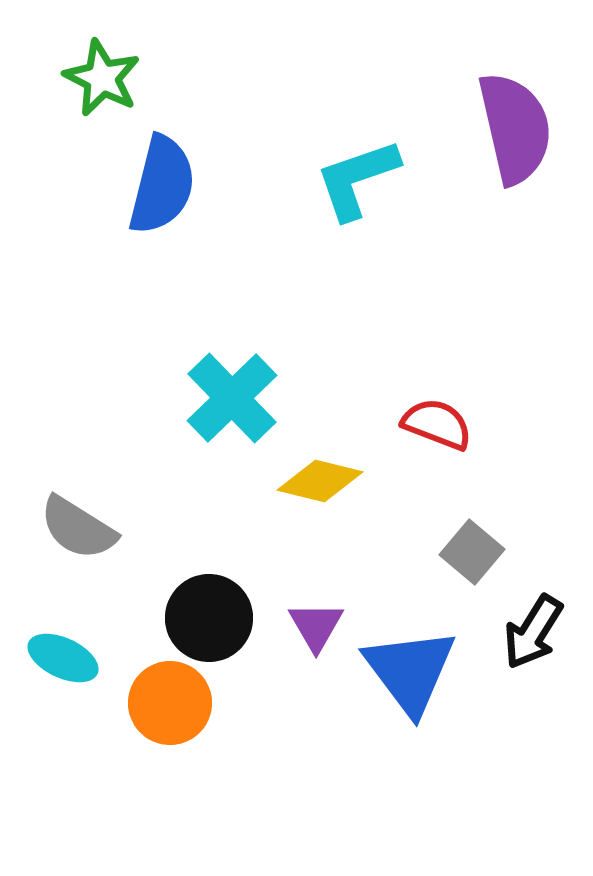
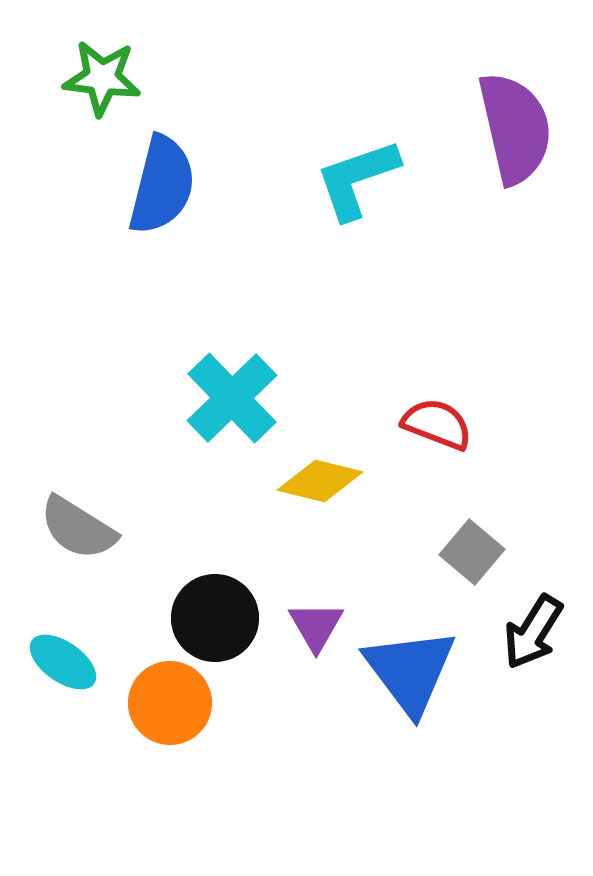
green star: rotated 20 degrees counterclockwise
black circle: moved 6 px right
cyan ellipse: moved 4 px down; rotated 10 degrees clockwise
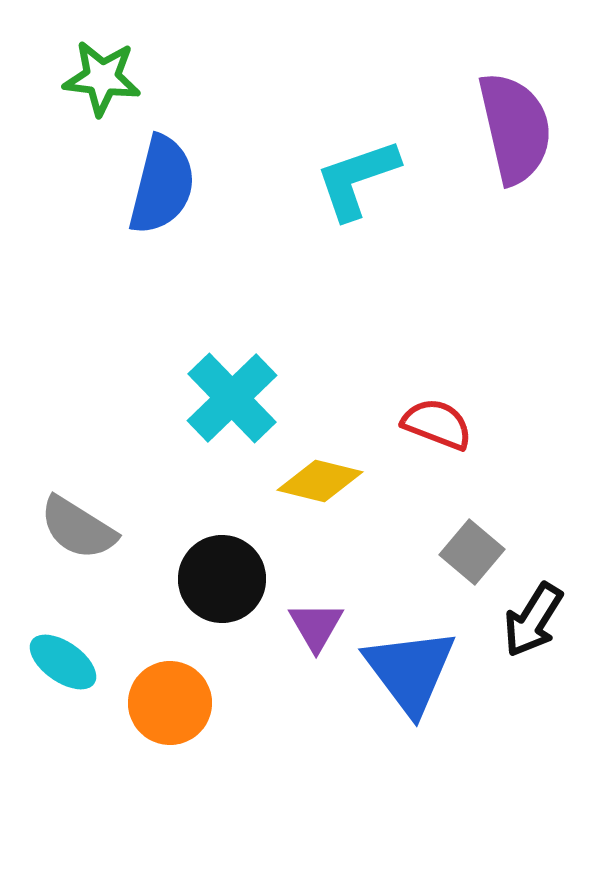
black circle: moved 7 px right, 39 px up
black arrow: moved 12 px up
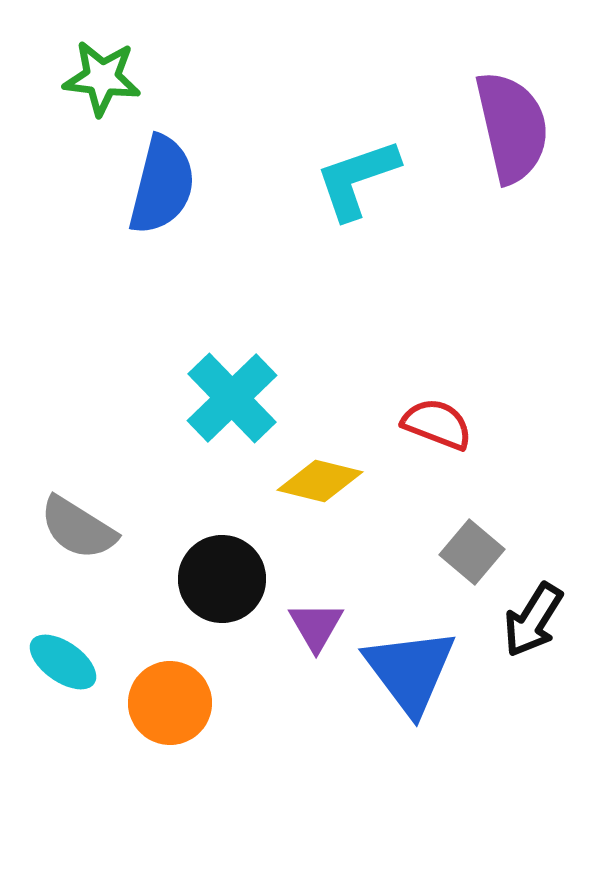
purple semicircle: moved 3 px left, 1 px up
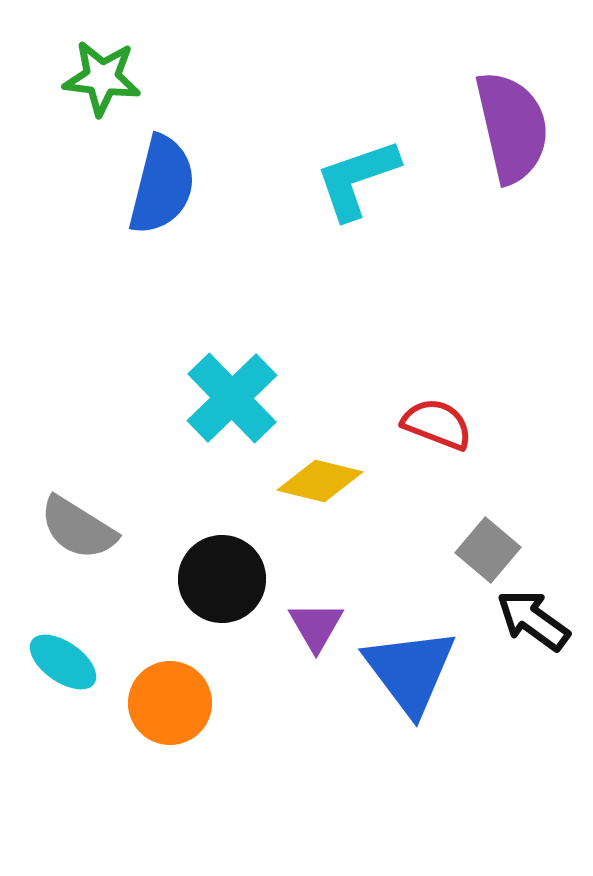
gray square: moved 16 px right, 2 px up
black arrow: rotated 94 degrees clockwise
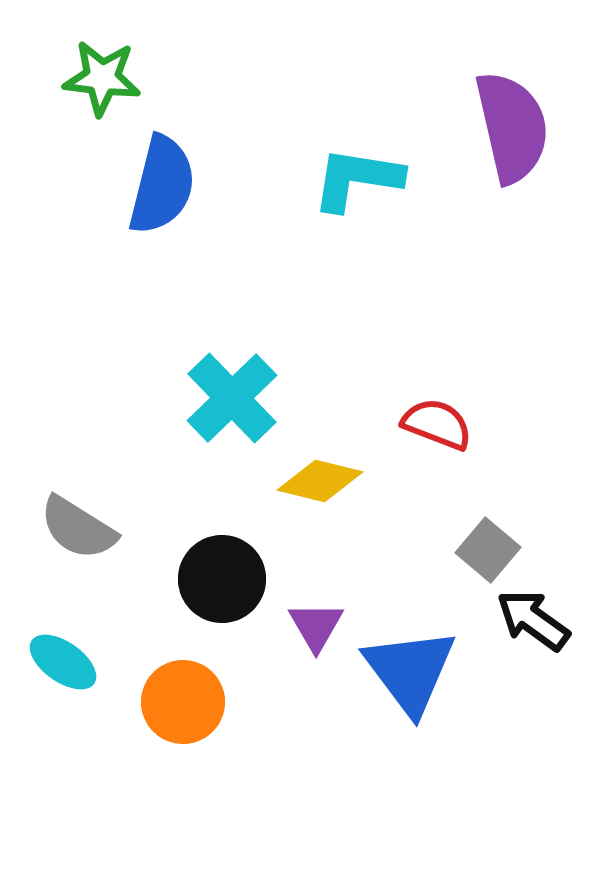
cyan L-shape: rotated 28 degrees clockwise
orange circle: moved 13 px right, 1 px up
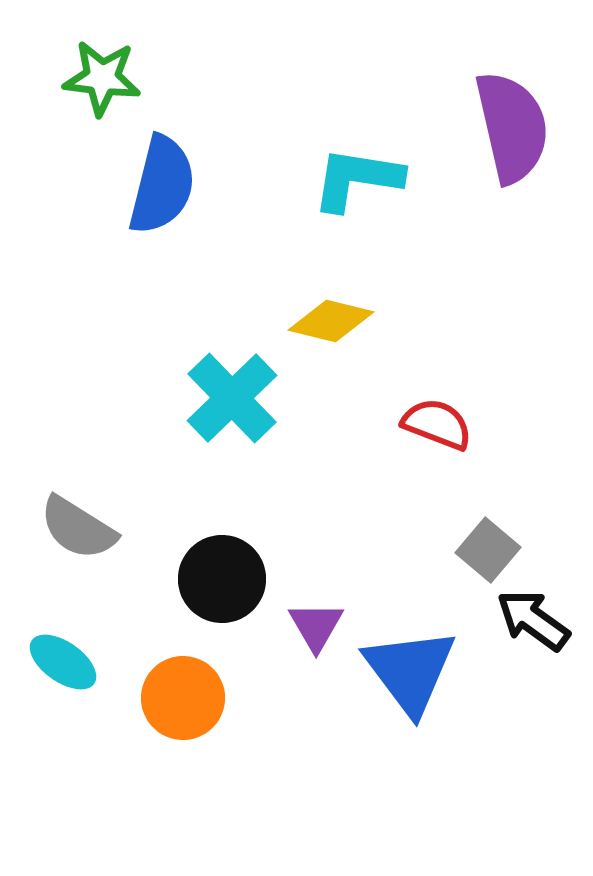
yellow diamond: moved 11 px right, 160 px up
orange circle: moved 4 px up
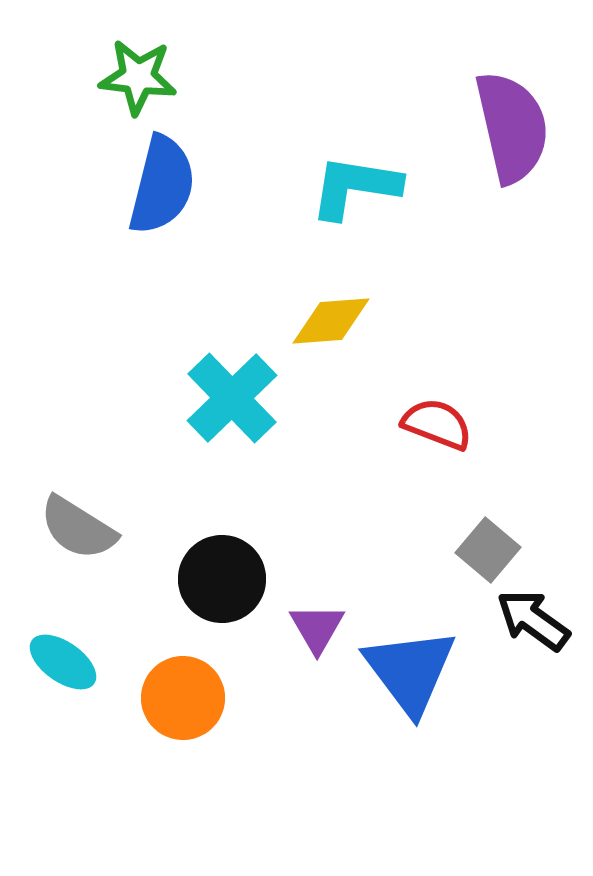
green star: moved 36 px right, 1 px up
cyan L-shape: moved 2 px left, 8 px down
yellow diamond: rotated 18 degrees counterclockwise
purple triangle: moved 1 px right, 2 px down
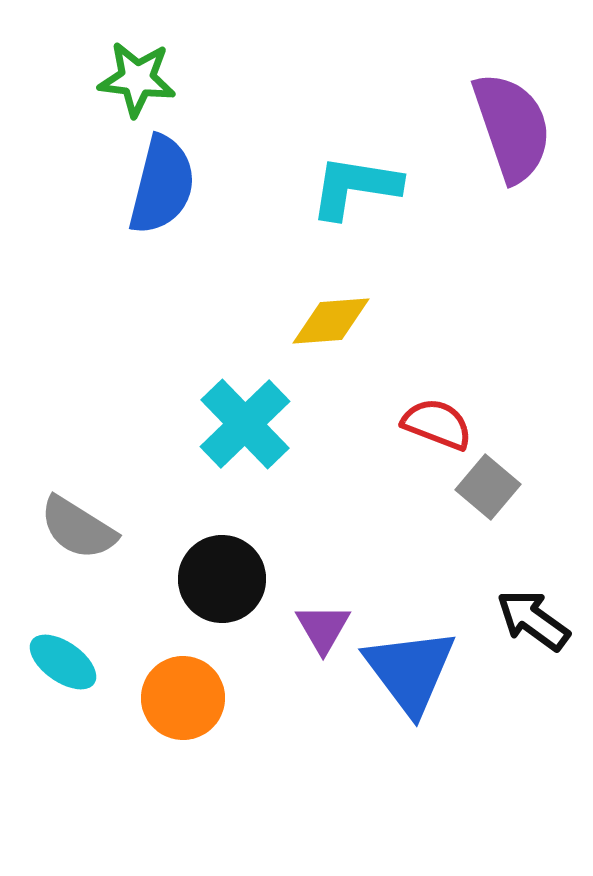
green star: moved 1 px left, 2 px down
purple semicircle: rotated 6 degrees counterclockwise
cyan cross: moved 13 px right, 26 px down
gray square: moved 63 px up
purple triangle: moved 6 px right
